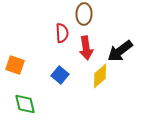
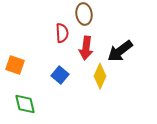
brown ellipse: rotated 10 degrees counterclockwise
red arrow: rotated 15 degrees clockwise
yellow diamond: rotated 25 degrees counterclockwise
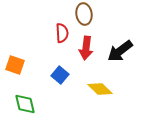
yellow diamond: moved 13 px down; rotated 70 degrees counterclockwise
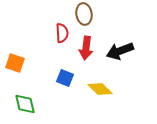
black arrow: rotated 16 degrees clockwise
orange square: moved 2 px up
blue square: moved 5 px right, 3 px down; rotated 18 degrees counterclockwise
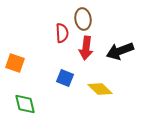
brown ellipse: moved 1 px left, 5 px down
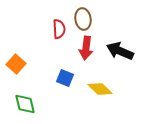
red semicircle: moved 3 px left, 4 px up
black arrow: rotated 44 degrees clockwise
orange square: moved 1 px right, 1 px down; rotated 24 degrees clockwise
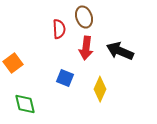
brown ellipse: moved 1 px right, 2 px up; rotated 10 degrees counterclockwise
orange square: moved 3 px left, 1 px up; rotated 12 degrees clockwise
yellow diamond: rotated 70 degrees clockwise
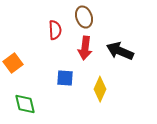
red semicircle: moved 4 px left, 1 px down
red arrow: moved 1 px left
blue square: rotated 18 degrees counterclockwise
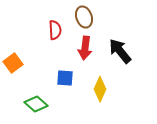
black arrow: rotated 28 degrees clockwise
green diamond: moved 11 px right; rotated 35 degrees counterclockwise
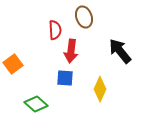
red arrow: moved 14 px left, 3 px down
orange square: moved 1 px down
